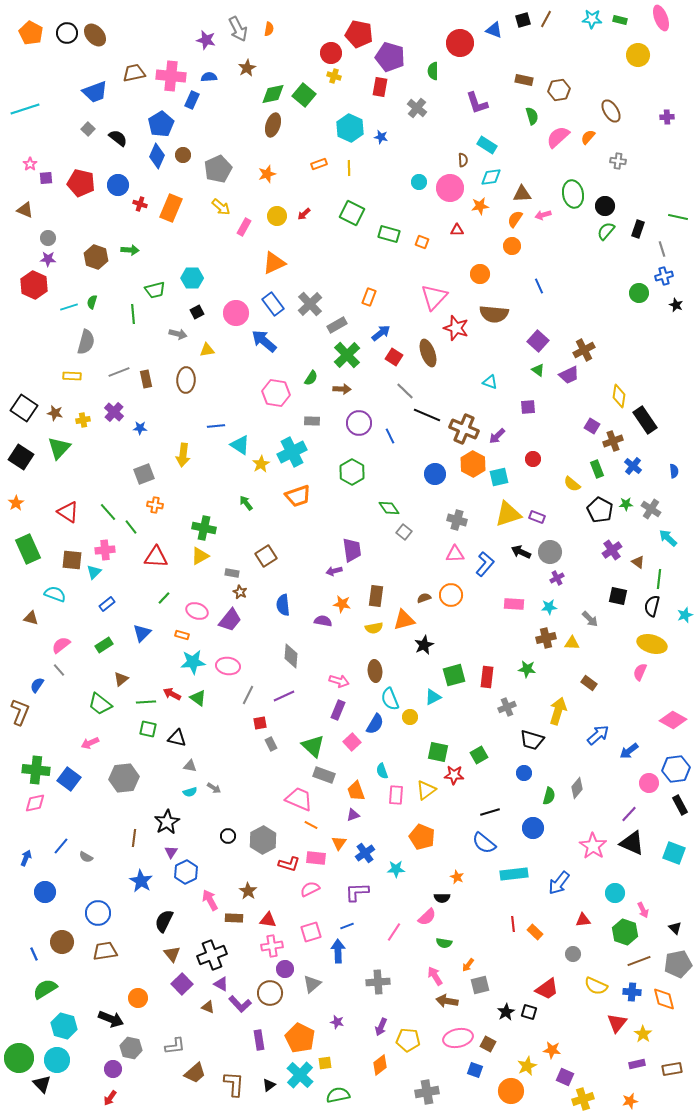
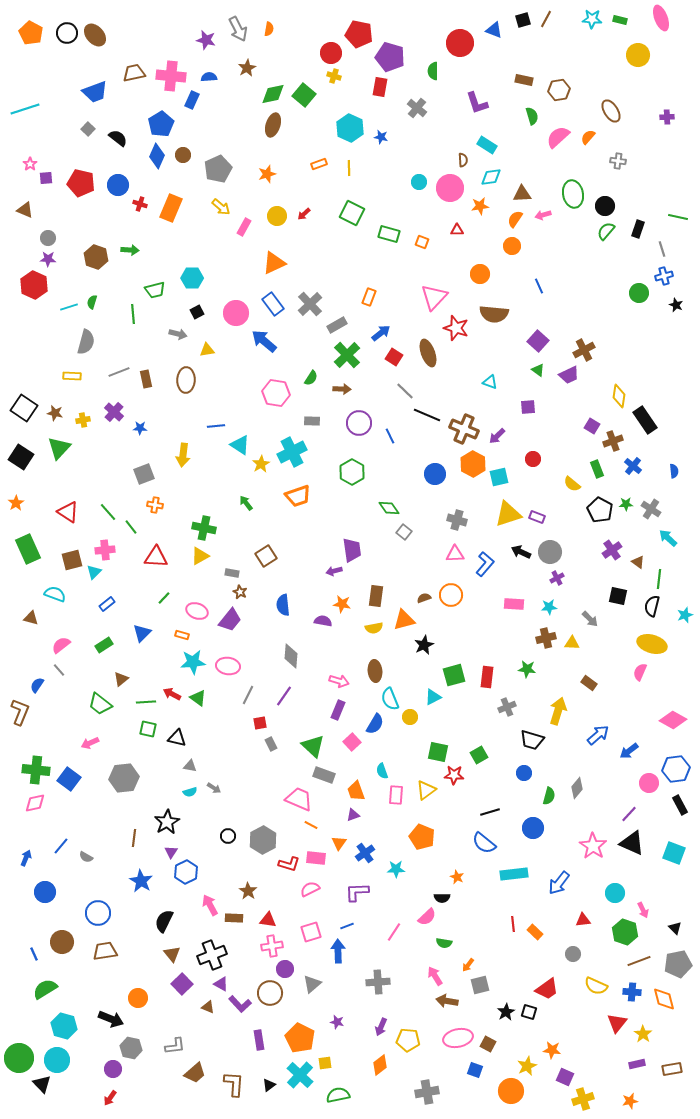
brown square at (72, 560): rotated 20 degrees counterclockwise
purple line at (284, 696): rotated 30 degrees counterclockwise
pink arrow at (210, 900): moved 5 px down
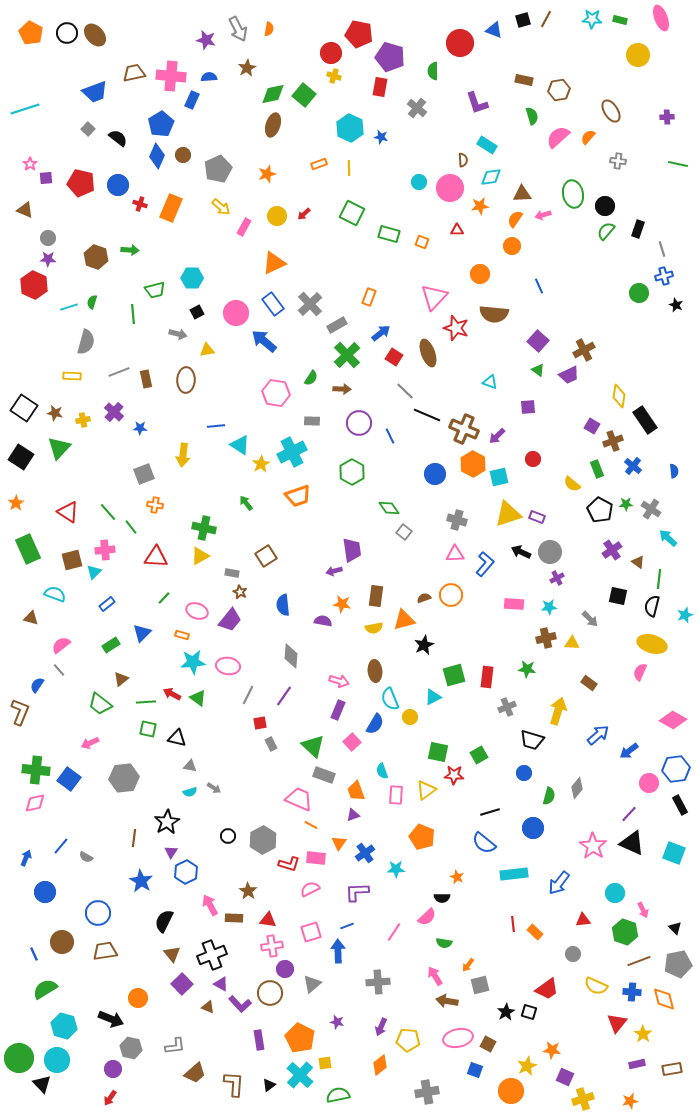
green line at (678, 217): moved 53 px up
green rectangle at (104, 645): moved 7 px right
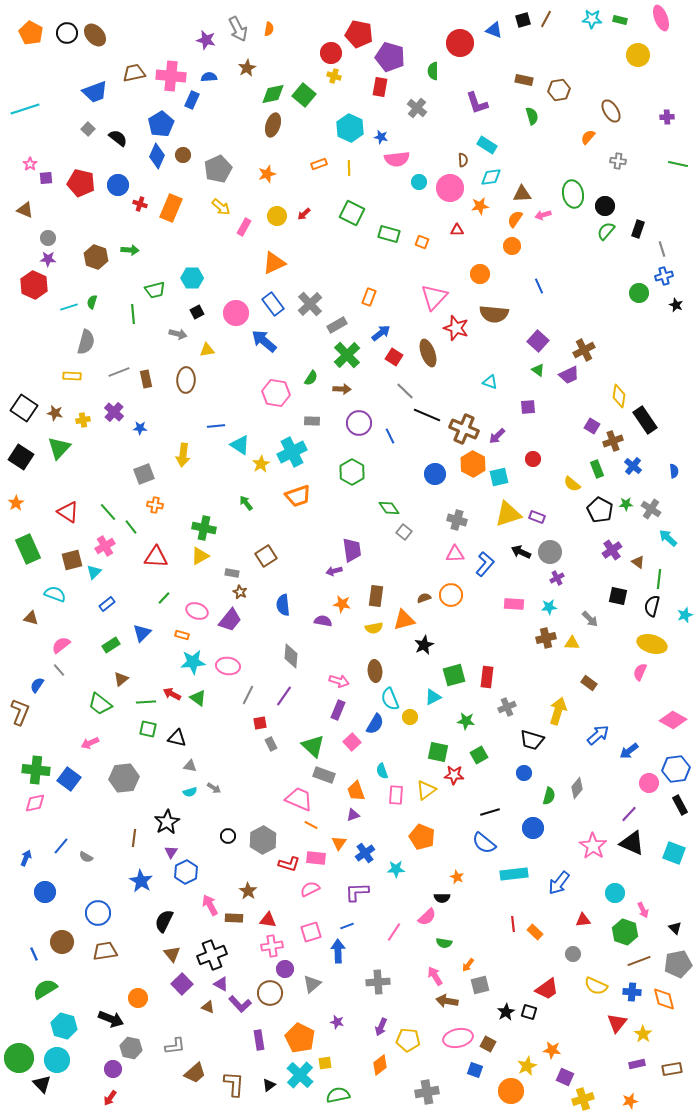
pink semicircle at (558, 137): moved 161 px left, 22 px down; rotated 145 degrees counterclockwise
pink cross at (105, 550): moved 4 px up; rotated 24 degrees counterclockwise
green star at (527, 669): moved 61 px left, 52 px down
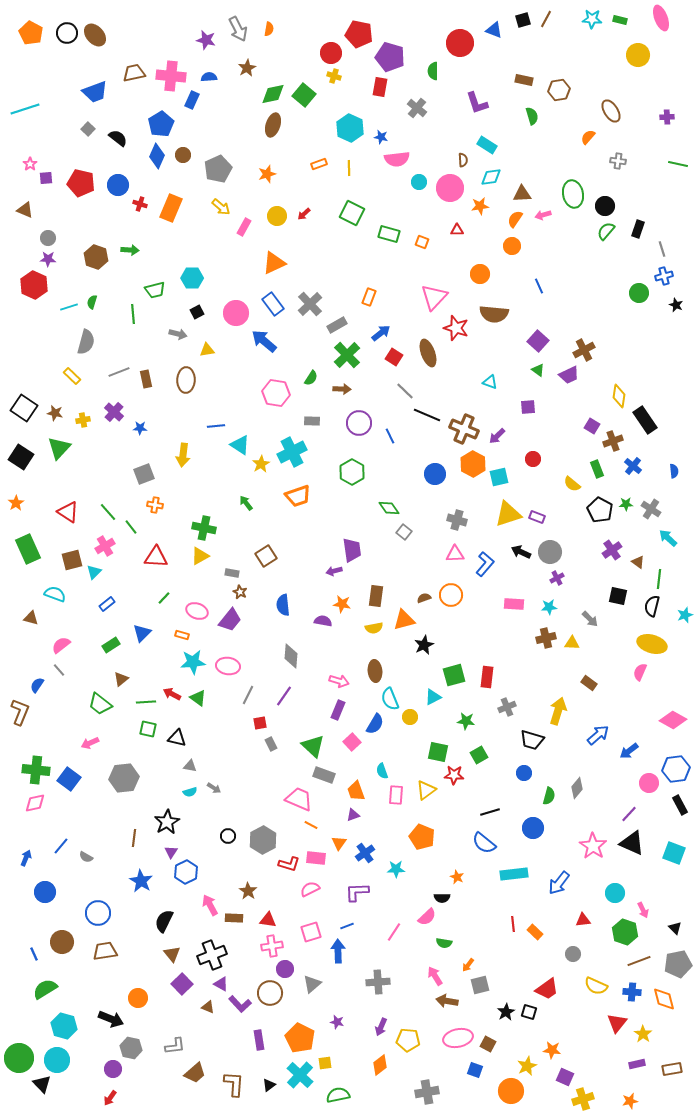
yellow rectangle at (72, 376): rotated 42 degrees clockwise
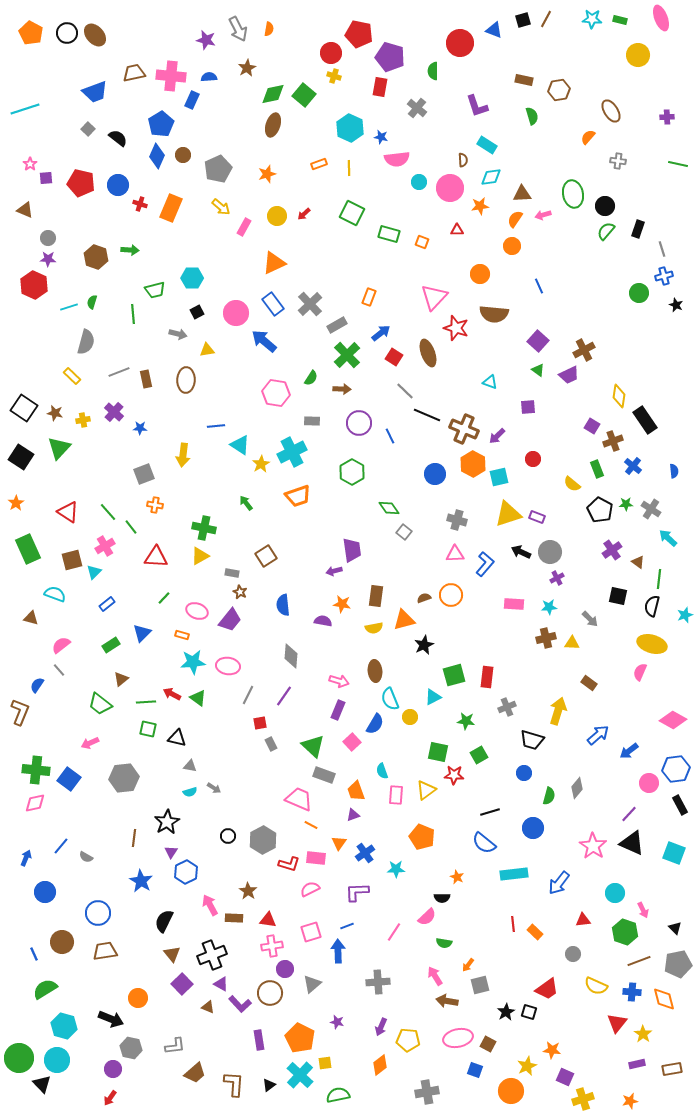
purple L-shape at (477, 103): moved 3 px down
